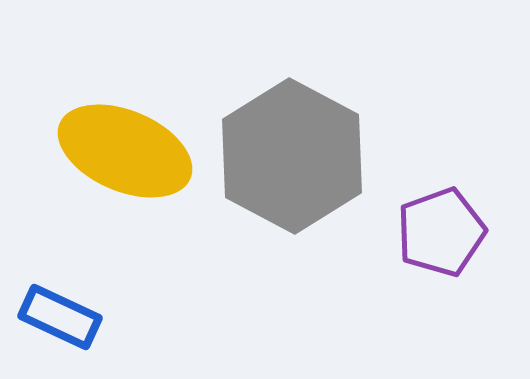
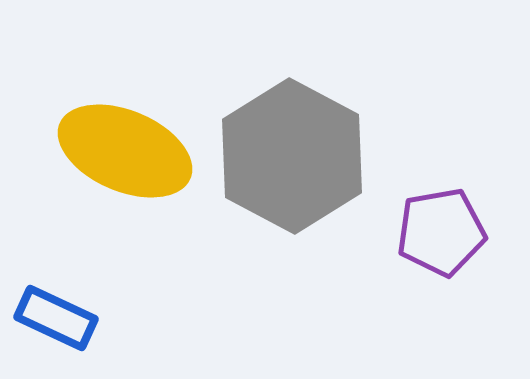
purple pentagon: rotated 10 degrees clockwise
blue rectangle: moved 4 px left, 1 px down
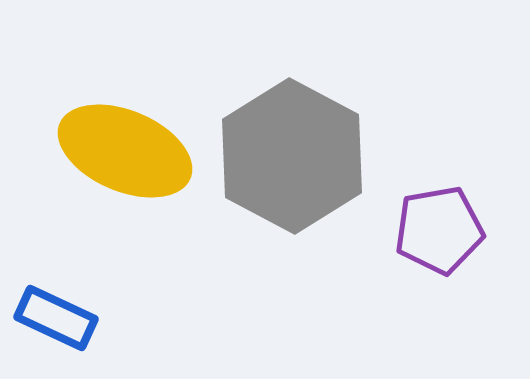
purple pentagon: moved 2 px left, 2 px up
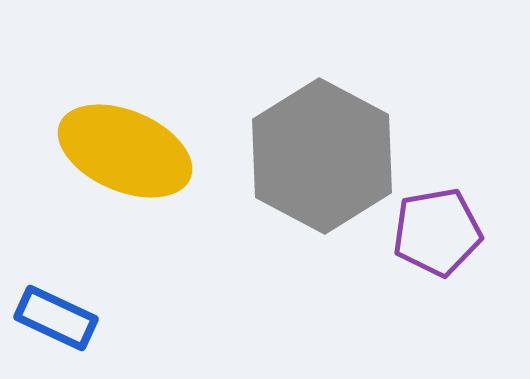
gray hexagon: moved 30 px right
purple pentagon: moved 2 px left, 2 px down
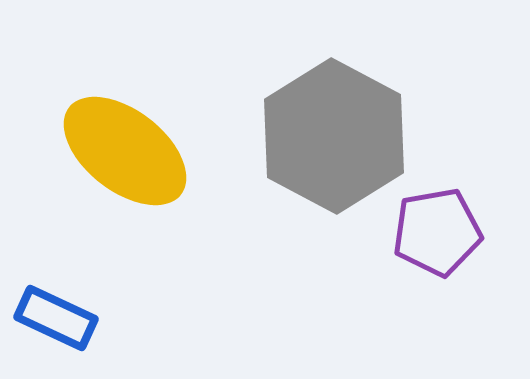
yellow ellipse: rotated 15 degrees clockwise
gray hexagon: moved 12 px right, 20 px up
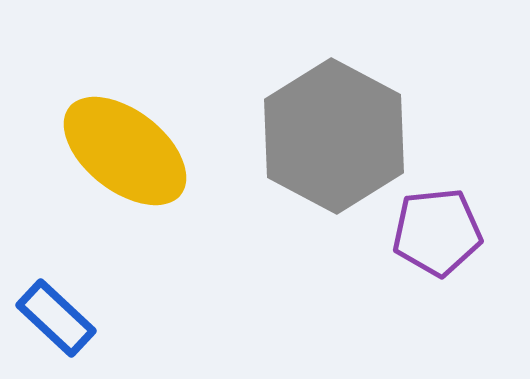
purple pentagon: rotated 4 degrees clockwise
blue rectangle: rotated 18 degrees clockwise
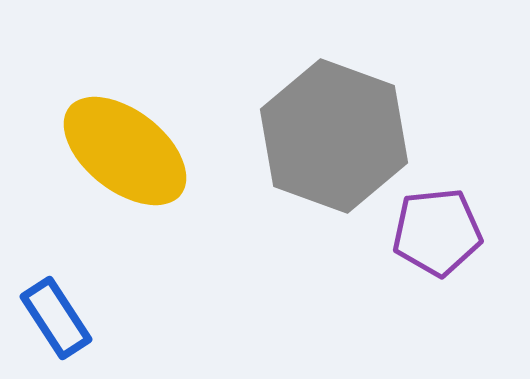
gray hexagon: rotated 8 degrees counterclockwise
blue rectangle: rotated 14 degrees clockwise
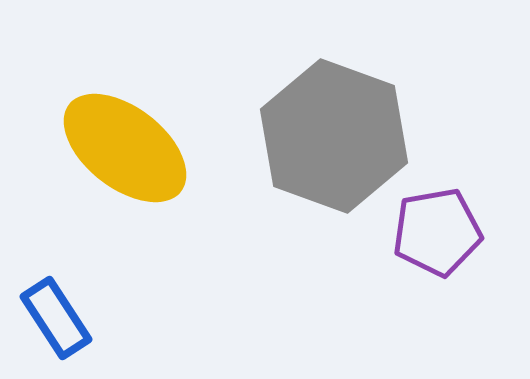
yellow ellipse: moved 3 px up
purple pentagon: rotated 4 degrees counterclockwise
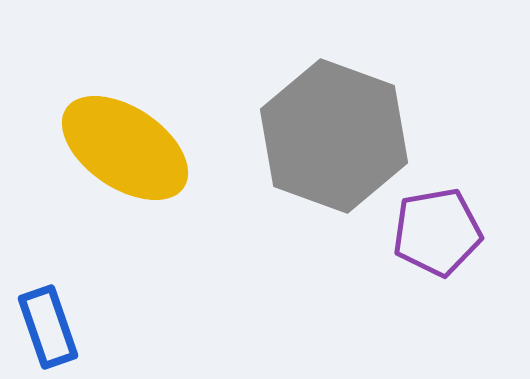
yellow ellipse: rotated 4 degrees counterclockwise
blue rectangle: moved 8 px left, 9 px down; rotated 14 degrees clockwise
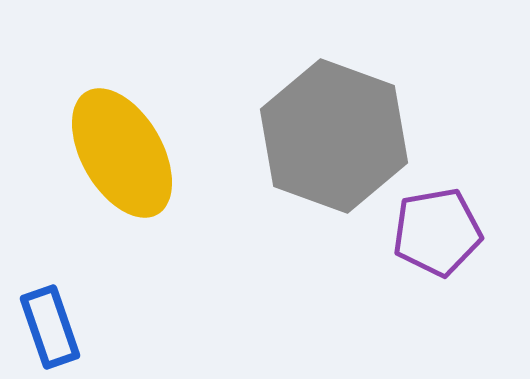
yellow ellipse: moved 3 px left, 5 px down; rotated 26 degrees clockwise
blue rectangle: moved 2 px right
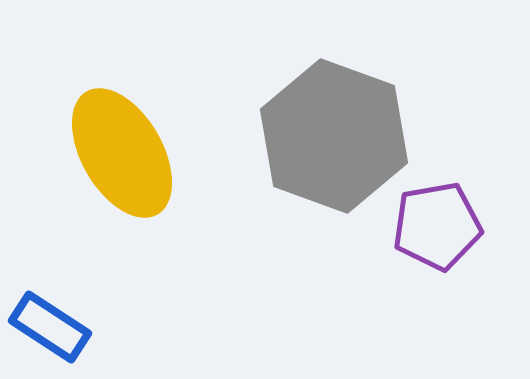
purple pentagon: moved 6 px up
blue rectangle: rotated 38 degrees counterclockwise
